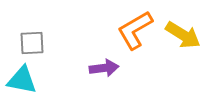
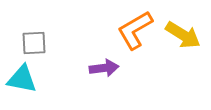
gray square: moved 2 px right
cyan triangle: moved 1 px up
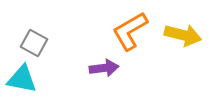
orange L-shape: moved 5 px left, 1 px down
yellow arrow: rotated 18 degrees counterclockwise
gray square: rotated 32 degrees clockwise
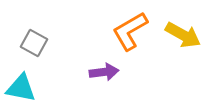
yellow arrow: rotated 15 degrees clockwise
purple arrow: moved 4 px down
cyan triangle: moved 1 px left, 9 px down
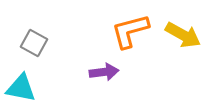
orange L-shape: rotated 15 degrees clockwise
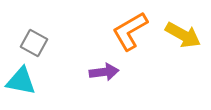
orange L-shape: rotated 15 degrees counterclockwise
cyan triangle: moved 7 px up
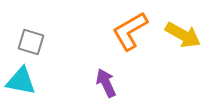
gray square: moved 3 px left, 1 px up; rotated 12 degrees counterclockwise
purple arrow: moved 2 px right, 11 px down; rotated 108 degrees counterclockwise
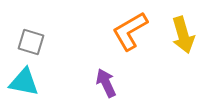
yellow arrow: rotated 45 degrees clockwise
cyan triangle: moved 3 px right, 1 px down
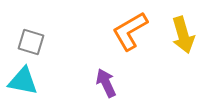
cyan triangle: moved 1 px left, 1 px up
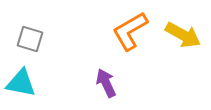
yellow arrow: rotated 45 degrees counterclockwise
gray square: moved 1 px left, 3 px up
cyan triangle: moved 2 px left, 2 px down
